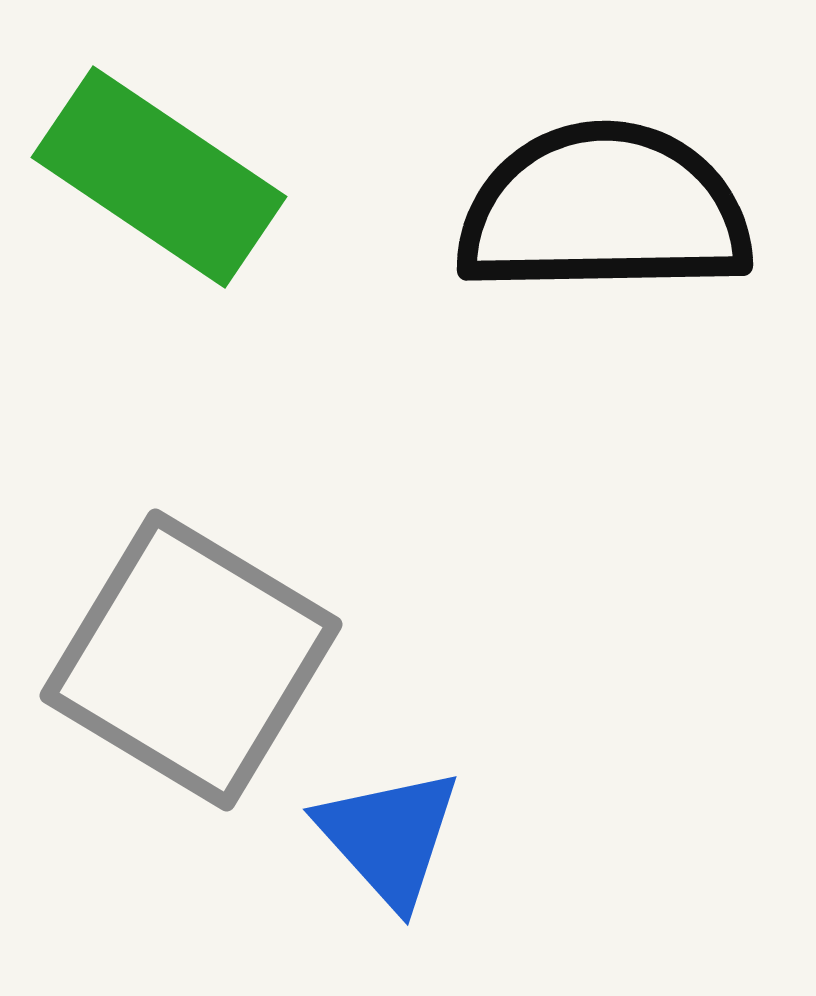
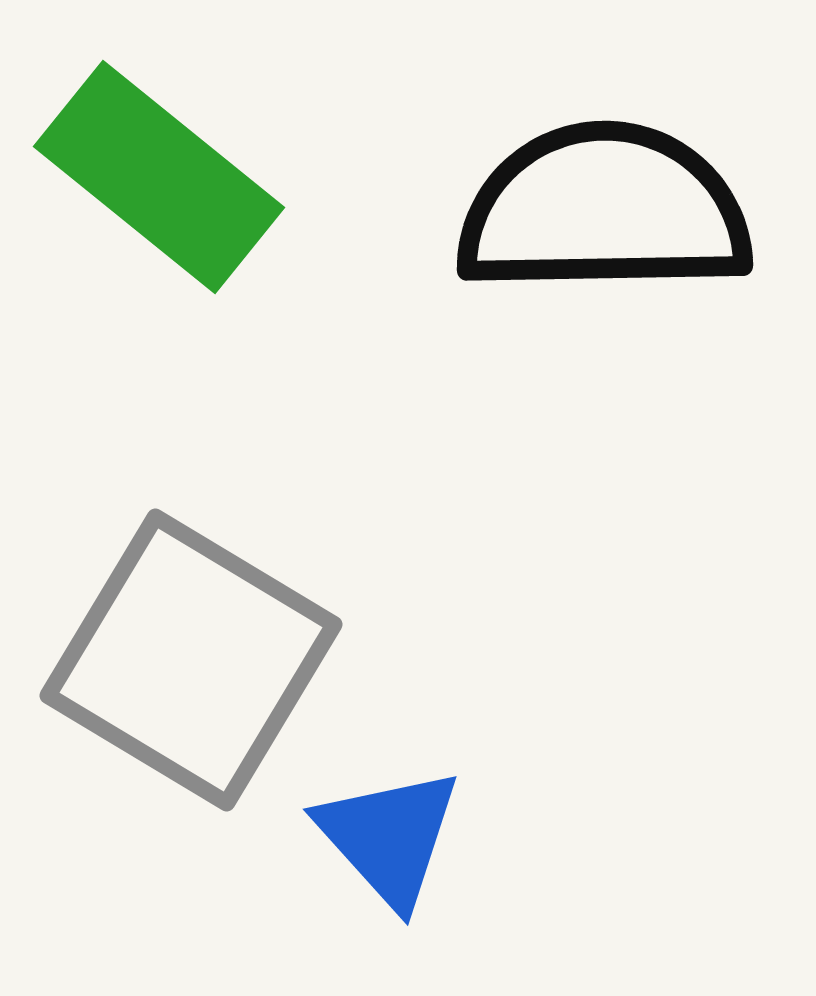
green rectangle: rotated 5 degrees clockwise
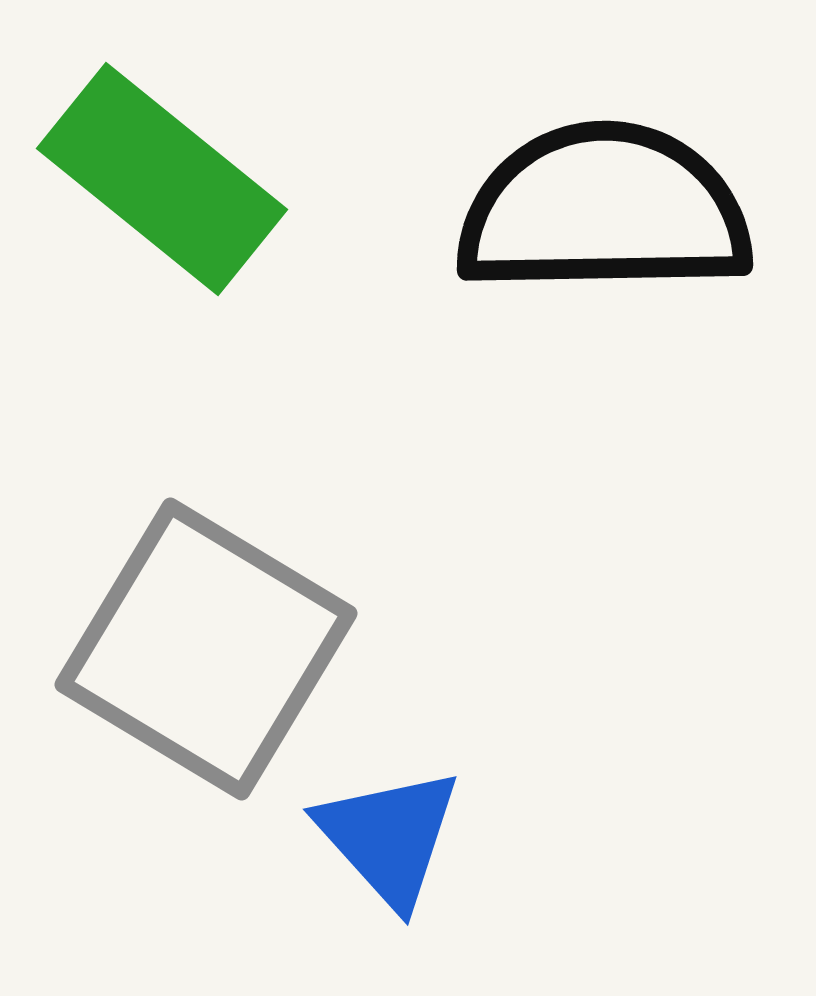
green rectangle: moved 3 px right, 2 px down
gray square: moved 15 px right, 11 px up
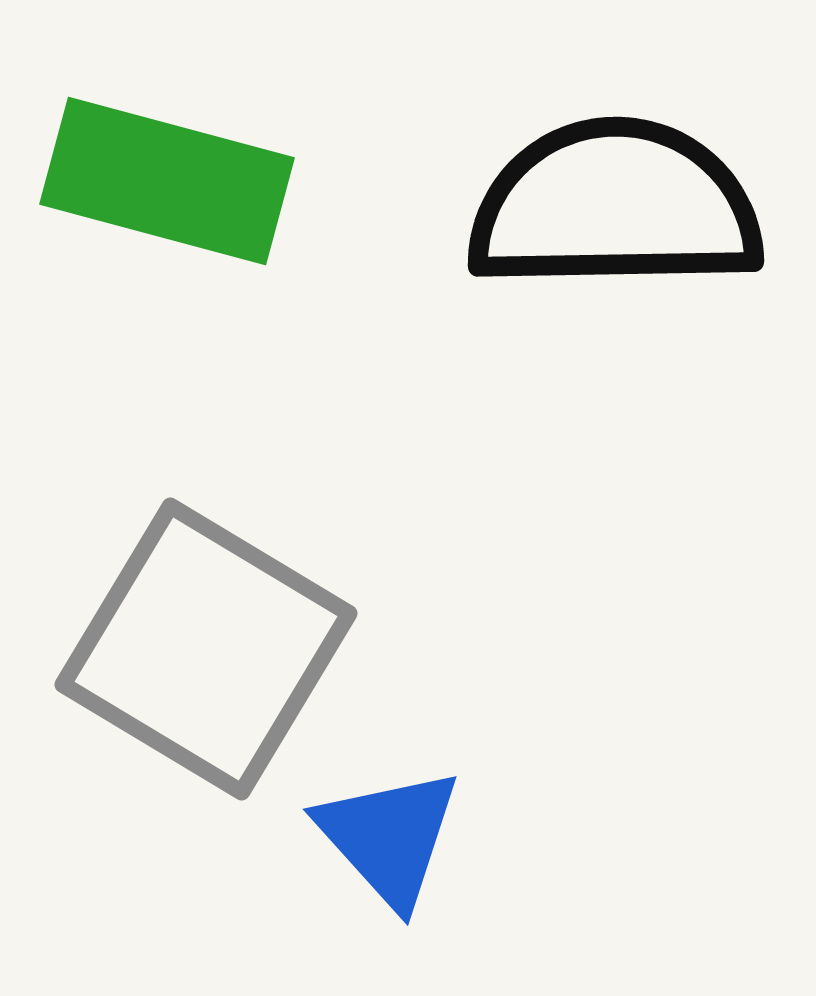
green rectangle: moved 5 px right, 2 px down; rotated 24 degrees counterclockwise
black semicircle: moved 11 px right, 4 px up
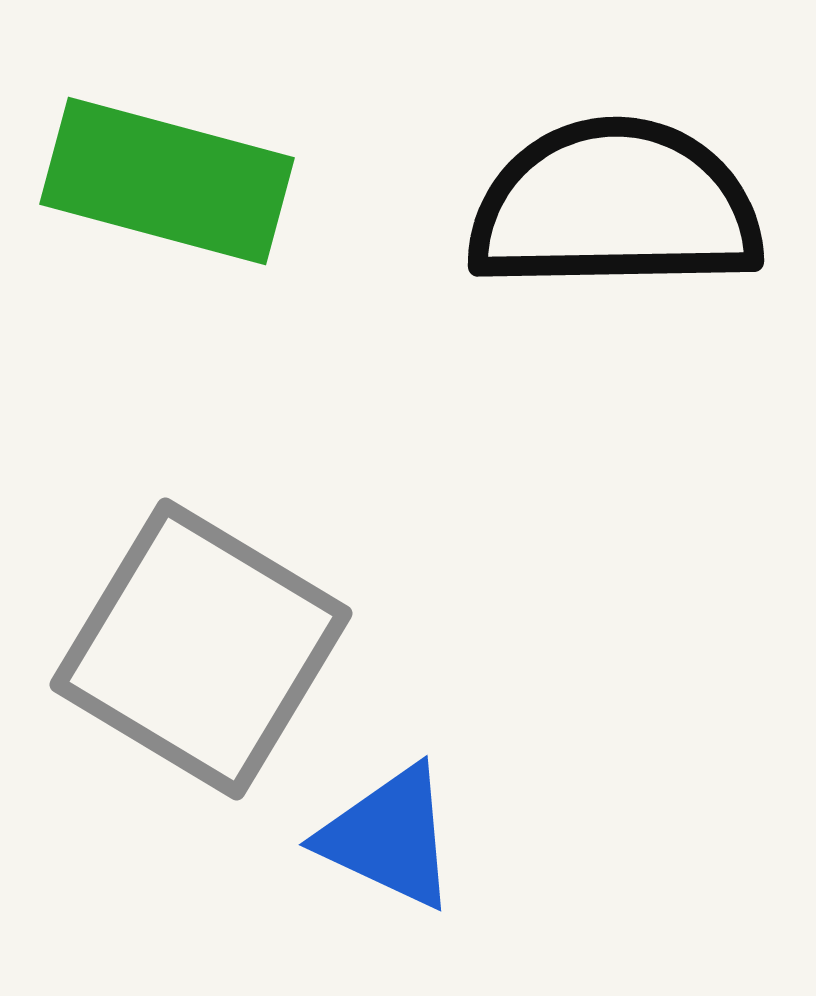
gray square: moved 5 px left
blue triangle: rotated 23 degrees counterclockwise
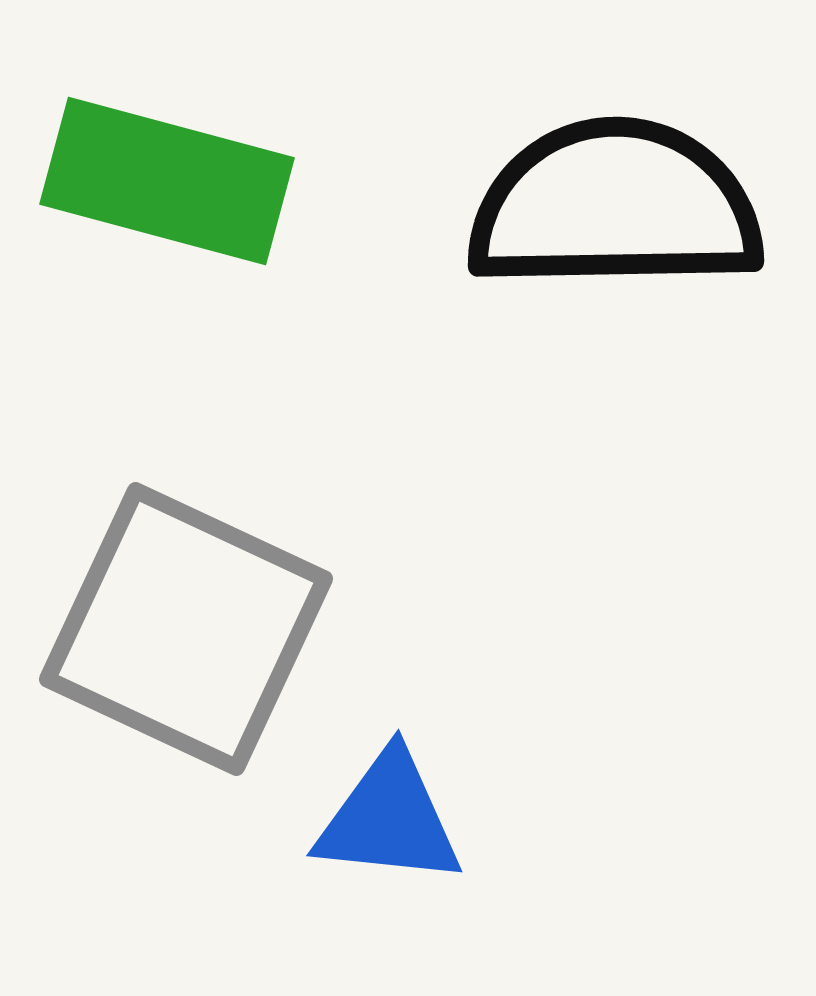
gray square: moved 15 px left, 20 px up; rotated 6 degrees counterclockwise
blue triangle: moved 18 px up; rotated 19 degrees counterclockwise
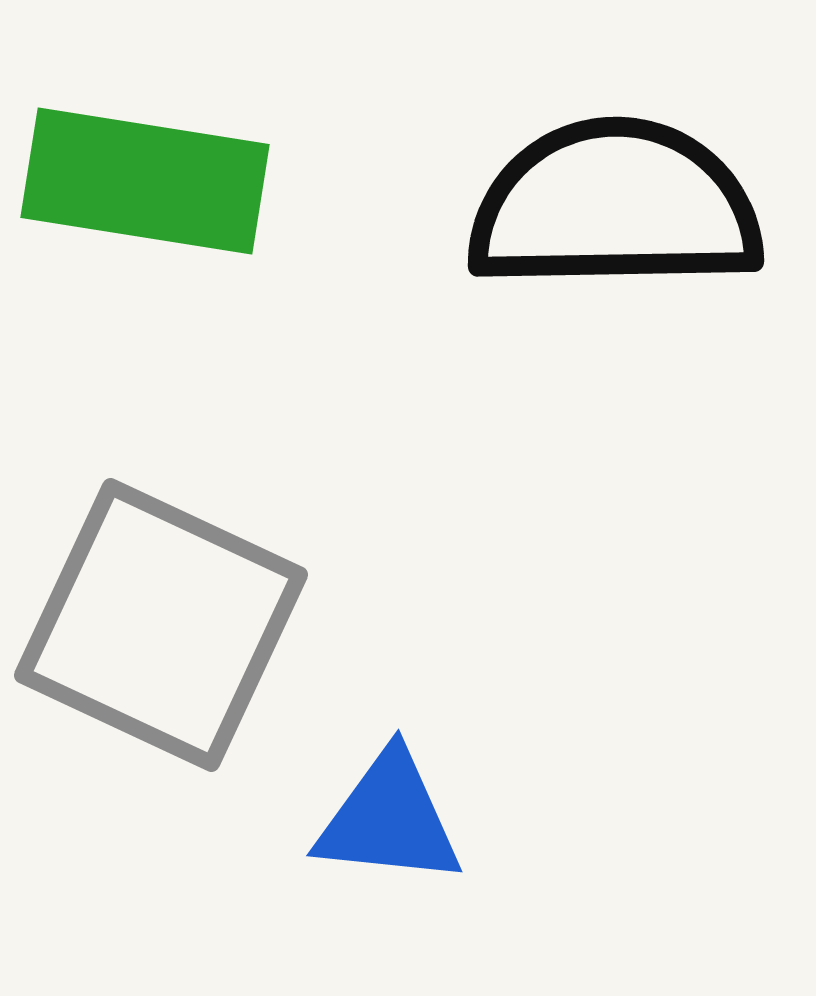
green rectangle: moved 22 px left; rotated 6 degrees counterclockwise
gray square: moved 25 px left, 4 px up
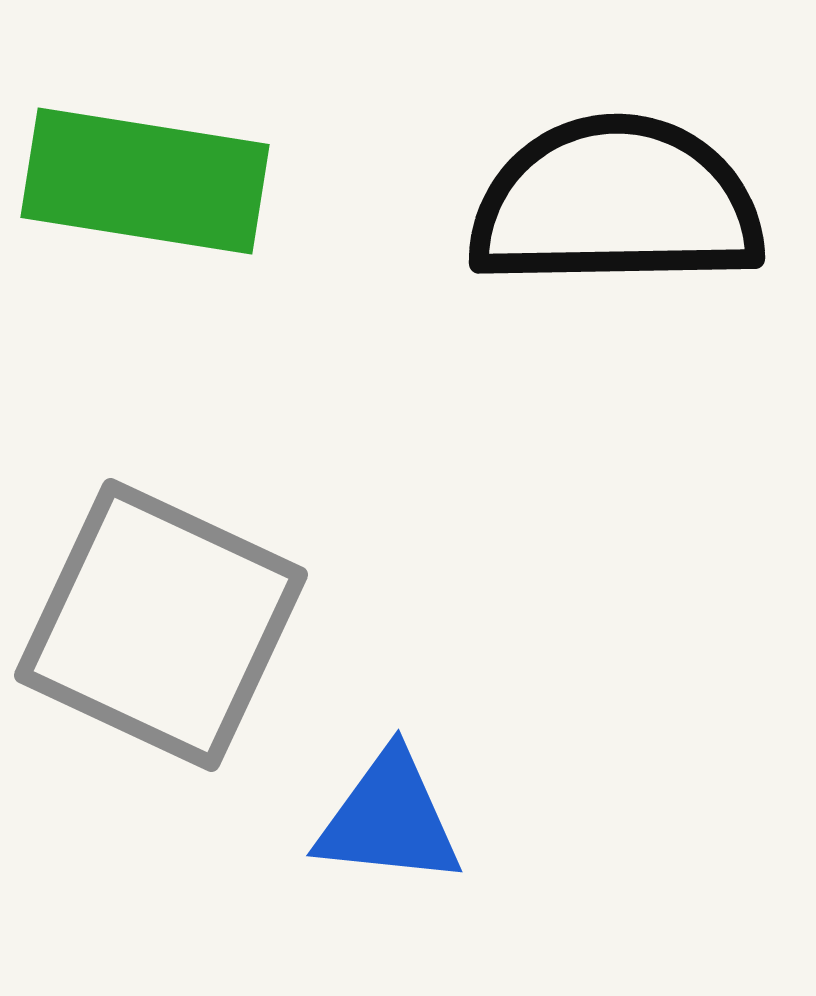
black semicircle: moved 1 px right, 3 px up
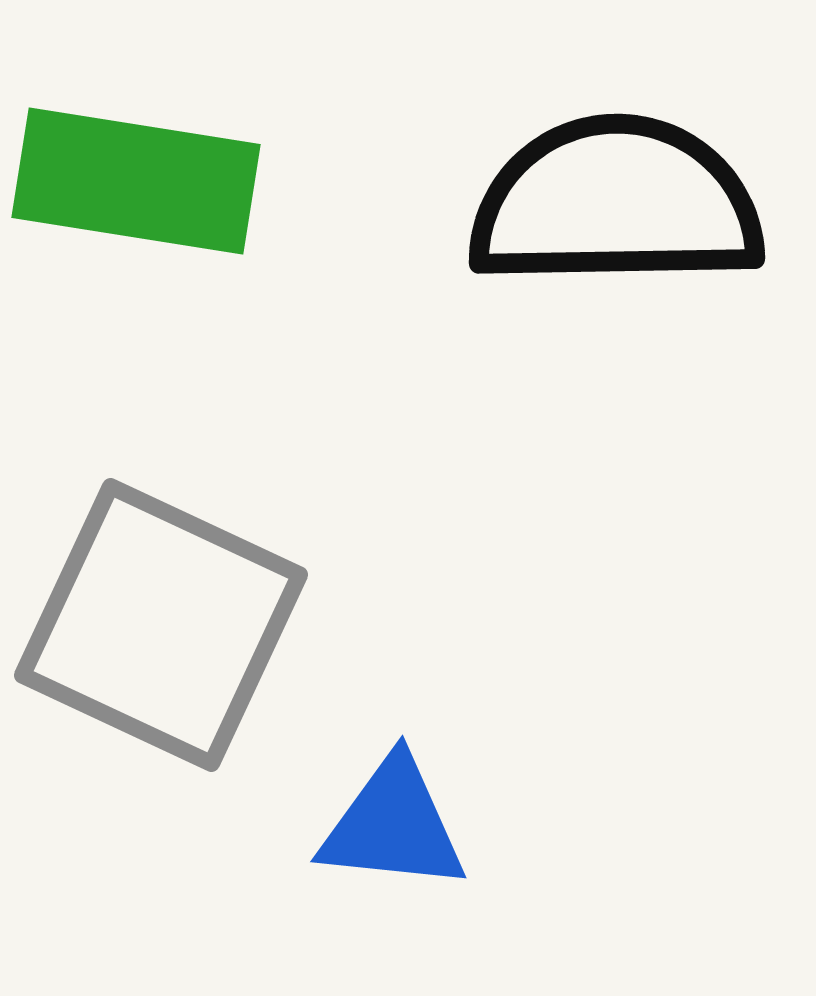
green rectangle: moved 9 px left
blue triangle: moved 4 px right, 6 px down
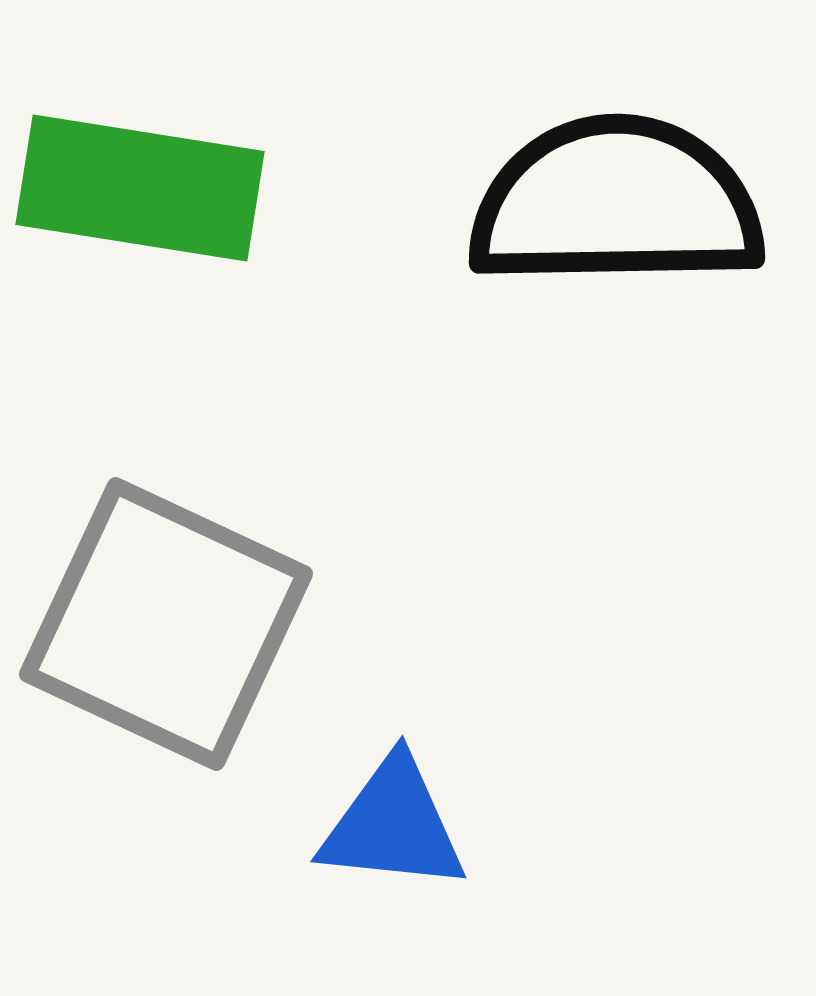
green rectangle: moved 4 px right, 7 px down
gray square: moved 5 px right, 1 px up
